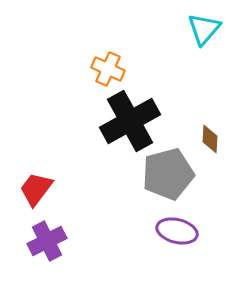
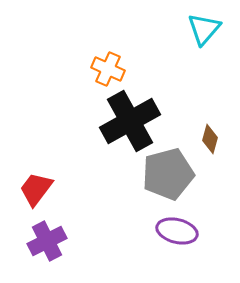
brown diamond: rotated 12 degrees clockwise
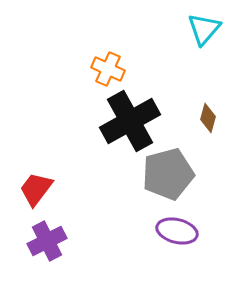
brown diamond: moved 2 px left, 21 px up
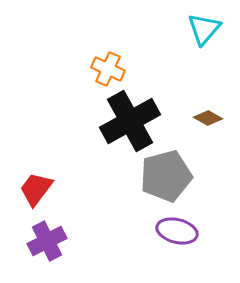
brown diamond: rotated 76 degrees counterclockwise
gray pentagon: moved 2 px left, 2 px down
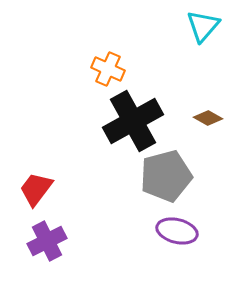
cyan triangle: moved 1 px left, 3 px up
black cross: moved 3 px right
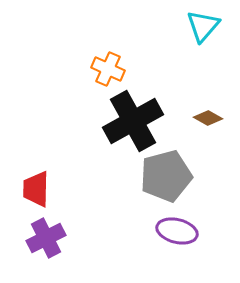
red trapezoid: rotated 36 degrees counterclockwise
purple cross: moved 1 px left, 3 px up
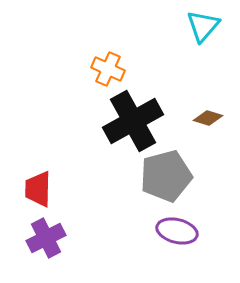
brown diamond: rotated 12 degrees counterclockwise
red trapezoid: moved 2 px right
